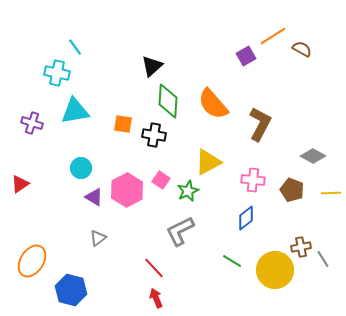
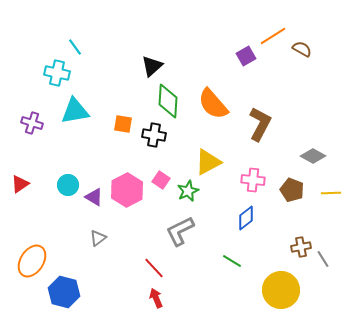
cyan circle: moved 13 px left, 17 px down
yellow circle: moved 6 px right, 20 px down
blue hexagon: moved 7 px left, 2 px down
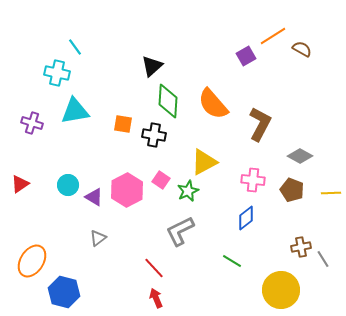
gray diamond: moved 13 px left
yellow triangle: moved 4 px left
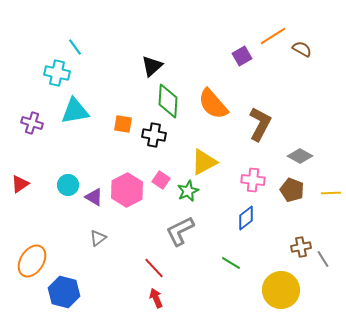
purple square: moved 4 px left
green line: moved 1 px left, 2 px down
